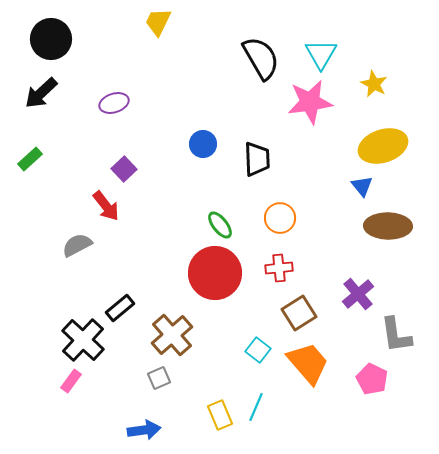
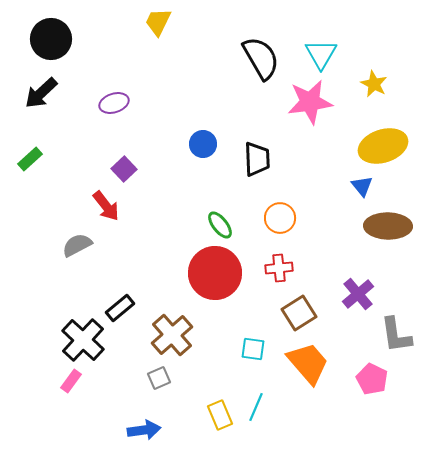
cyan square: moved 5 px left, 1 px up; rotated 30 degrees counterclockwise
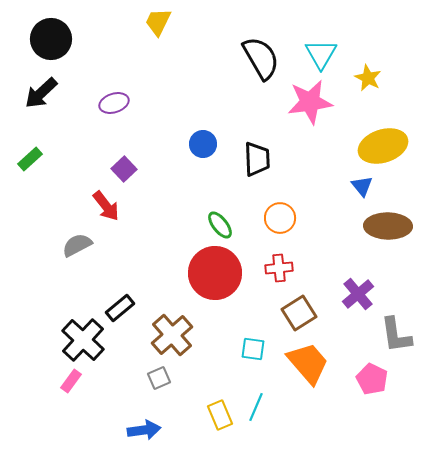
yellow star: moved 6 px left, 6 px up
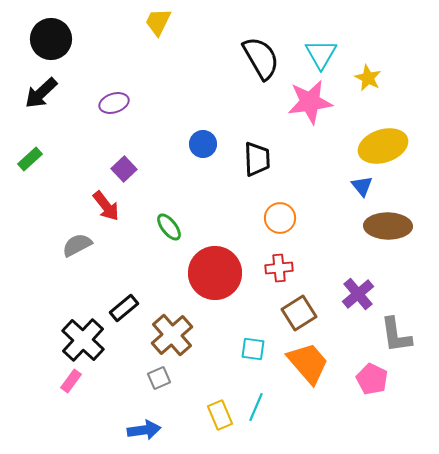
green ellipse: moved 51 px left, 2 px down
black rectangle: moved 4 px right
